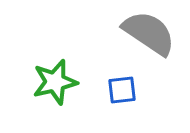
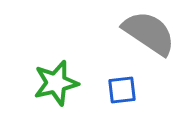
green star: moved 1 px right, 1 px down
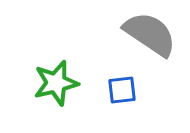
gray semicircle: moved 1 px right, 1 px down
